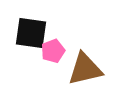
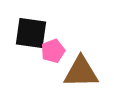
brown triangle: moved 4 px left, 3 px down; rotated 12 degrees clockwise
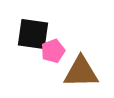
black square: moved 2 px right, 1 px down
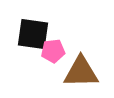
pink pentagon: rotated 15 degrees clockwise
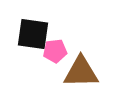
pink pentagon: moved 2 px right
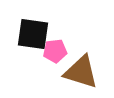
brown triangle: rotated 18 degrees clockwise
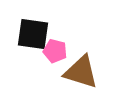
pink pentagon: rotated 20 degrees clockwise
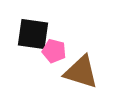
pink pentagon: moved 1 px left
